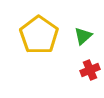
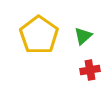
red cross: rotated 12 degrees clockwise
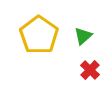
red cross: rotated 36 degrees counterclockwise
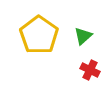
red cross: rotated 18 degrees counterclockwise
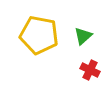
yellow pentagon: rotated 24 degrees counterclockwise
